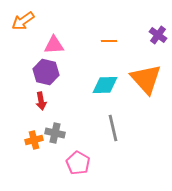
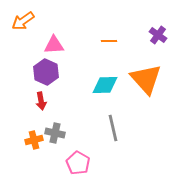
purple hexagon: rotated 10 degrees clockwise
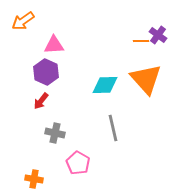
orange line: moved 32 px right
red arrow: rotated 48 degrees clockwise
orange cross: moved 39 px down; rotated 24 degrees clockwise
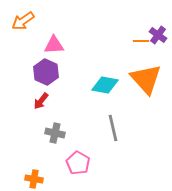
cyan diamond: rotated 12 degrees clockwise
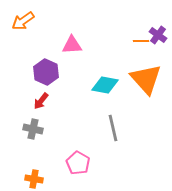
pink triangle: moved 18 px right
gray cross: moved 22 px left, 4 px up
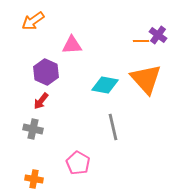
orange arrow: moved 10 px right
gray line: moved 1 px up
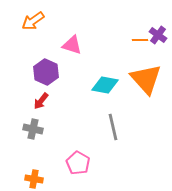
orange line: moved 1 px left, 1 px up
pink triangle: rotated 20 degrees clockwise
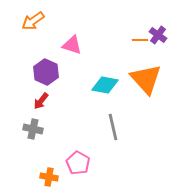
orange cross: moved 15 px right, 2 px up
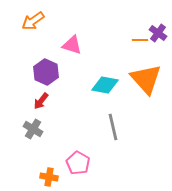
purple cross: moved 2 px up
gray cross: rotated 18 degrees clockwise
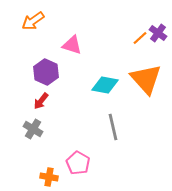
orange line: moved 2 px up; rotated 42 degrees counterclockwise
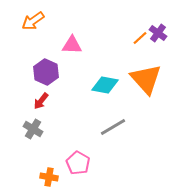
pink triangle: rotated 15 degrees counterclockwise
gray line: rotated 72 degrees clockwise
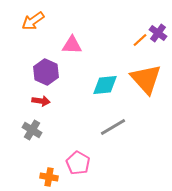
orange line: moved 2 px down
cyan diamond: rotated 16 degrees counterclockwise
red arrow: rotated 120 degrees counterclockwise
gray cross: moved 1 px left, 1 px down
